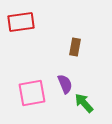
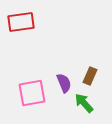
brown rectangle: moved 15 px right, 29 px down; rotated 12 degrees clockwise
purple semicircle: moved 1 px left, 1 px up
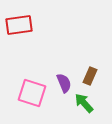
red rectangle: moved 2 px left, 3 px down
pink square: rotated 28 degrees clockwise
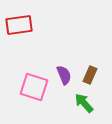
brown rectangle: moved 1 px up
purple semicircle: moved 8 px up
pink square: moved 2 px right, 6 px up
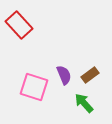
red rectangle: rotated 56 degrees clockwise
brown rectangle: rotated 30 degrees clockwise
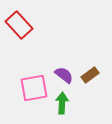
purple semicircle: rotated 30 degrees counterclockwise
pink square: moved 1 px down; rotated 28 degrees counterclockwise
green arrow: moved 22 px left; rotated 45 degrees clockwise
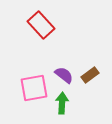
red rectangle: moved 22 px right
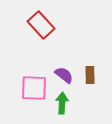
brown rectangle: rotated 54 degrees counterclockwise
pink square: rotated 12 degrees clockwise
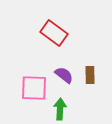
red rectangle: moved 13 px right, 8 px down; rotated 12 degrees counterclockwise
green arrow: moved 2 px left, 6 px down
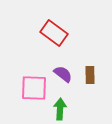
purple semicircle: moved 1 px left, 1 px up
